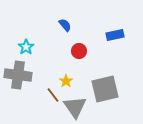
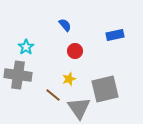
red circle: moved 4 px left
yellow star: moved 3 px right, 2 px up; rotated 16 degrees clockwise
brown line: rotated 14 degrees counterclockwise
gray triangle: moved 4 px right, 1 px down
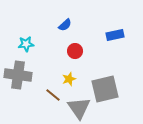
blue semicircle: rotated 88 degrees clockwise
cyan star: moved 3 px up; rotated 28 degrees clockwise
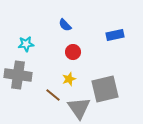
blue semicircle: rotated 88 degrees clockwise
red circle: moved 2 px left, 1 px down
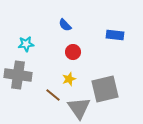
blue rectangle: rotated 18 degrees clockwise
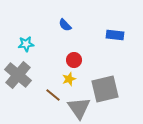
red circle: moved 1 px right, 8 px down
gray cross: rotated 32 degrees clockwise
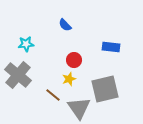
blue rectangle: moved 4 px left, 12 px down
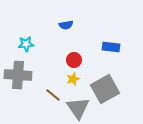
blue semicircle: moved 1 px right; rotated 56 degrees counterclockwise
gray cross: rotated 36 degrees counterclockwise
yellow star: moved 4 px right
gray square: rotated 16 degrees counterclockwise
gray triangle: moved 1 px left
